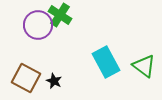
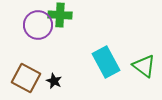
green cross: rotated 30 degrees counterclockwise
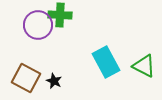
green triangle: rotated 10 degrees counterclockwise
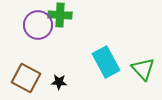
green triangle: moved 1 px left, 3 px down; rotated 20 degrees clockwise
black star: moved 5 px right, 1 px down; rotated 21 degrees counterclockwise
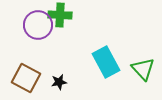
black star: rotated 14 degrees counterclockwise
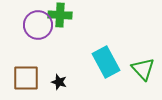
brown square: rotated 28 degrees counterclockwise
black star: rotated 28 degrees clockwise
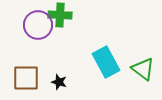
green triangle: rotated 10 degrees counterclockwise
